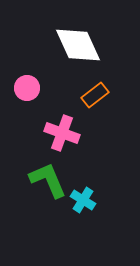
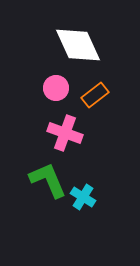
pink circle: moved 29 px right
pink cross: moved 3 px right
cyan cross: moved 3 px up
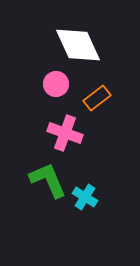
pink circle: moved 4 px up
orange rectangle: moved 2 px right, 3 px down
cyan cross: moved 2 px right
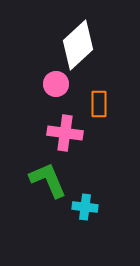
white diamond: rotated 72 degrees clockwise
orange rectangle: moved 2 px right, 6 px down; rotated 52 degrees counterclockwise
pink cross: rotated 12 degrees counterclockwise
cyan cross: moved 10 px down; rotated 25 degrees counterclockwise
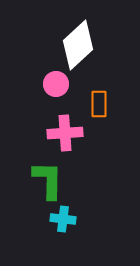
pink cross: rotated 12 degrees counterclockwise
green L-shape: rotated 24 degrees clockwise
cyan cross: moved 22 px left, 12 px down
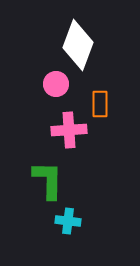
white diamond: rotated 27 degrees counterclockwise
orange rectangle: moved 1 px right
pink cross: moved 4 px right, 3 px up
cyan cross: moved 5 px right, 2 px down
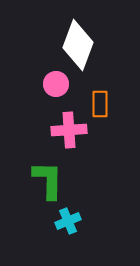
cyan cross: rotated 30 degrees counterclockwise
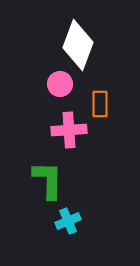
pink circle: moved 4 px right
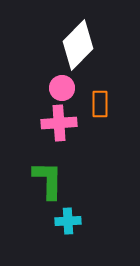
white diamond: rotated 24 degrees clockwise
pink circle: moved 2 px right, 4 px down
pink cross: moved 10 px left, 7 px up
cyan cross: rotated 20 degrees clockwise
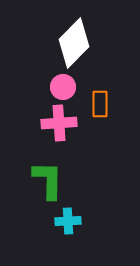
white diamond: moved 4 px left, 2 px up
pink circle: moved 1 px right, 1 px up
